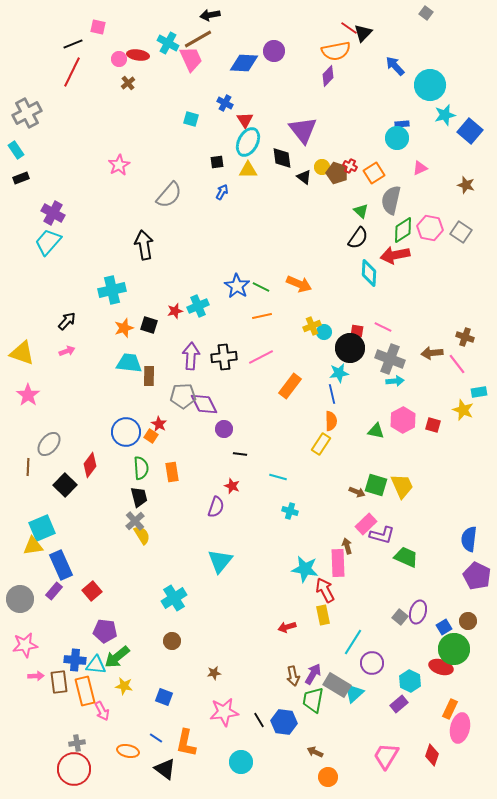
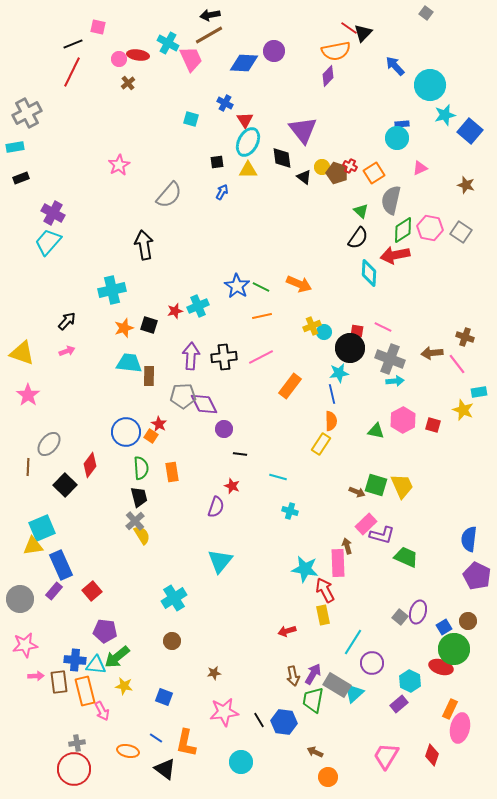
brown line at (198, 39): moved 11 px right, 4 px up
cyan rectangle at (16, 150): moved 1 px left, 3 px up; rotated 66 degrees counterclockwise
red arrow at (287, 627): moved 4 px down
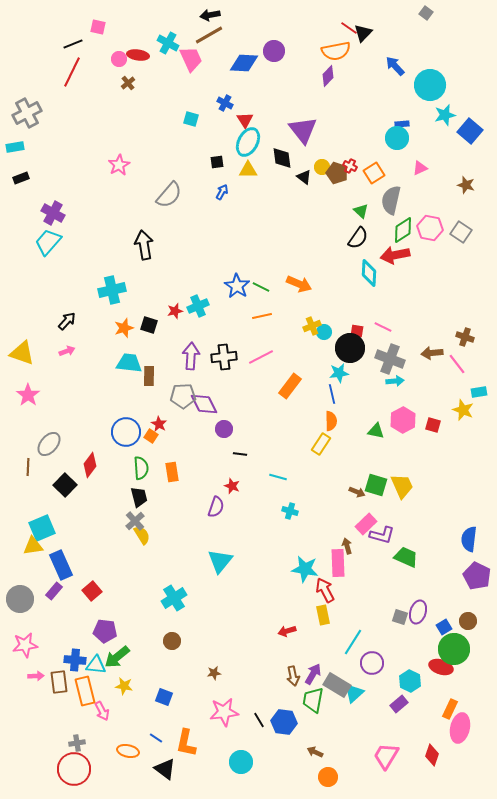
gray square at (400, 617): rotated 21 degrees counterclockwise
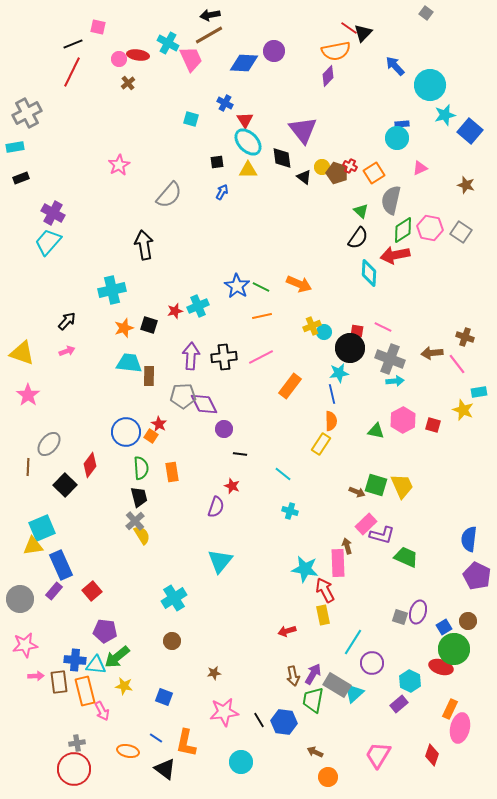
cyan ellipse at (248, 142): rotated 72 degrees counterclockwise
cyan line at (278, 477): moved 5 px right, 3 px up; rotated 24 degrees clockwise
pink trapezoid at (386, 756): moved 8 px left, 1 px up
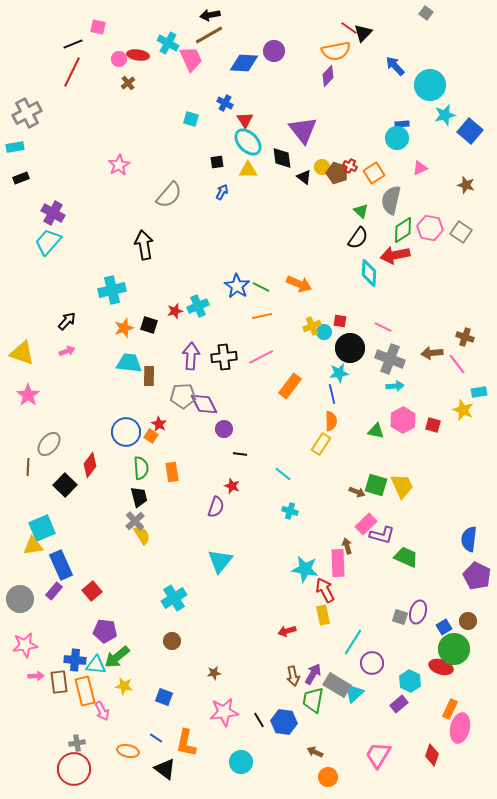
red square at (357, 331): moved 17 px left, 10 px up
cyan arrow at (395, 381): moved 5 px down
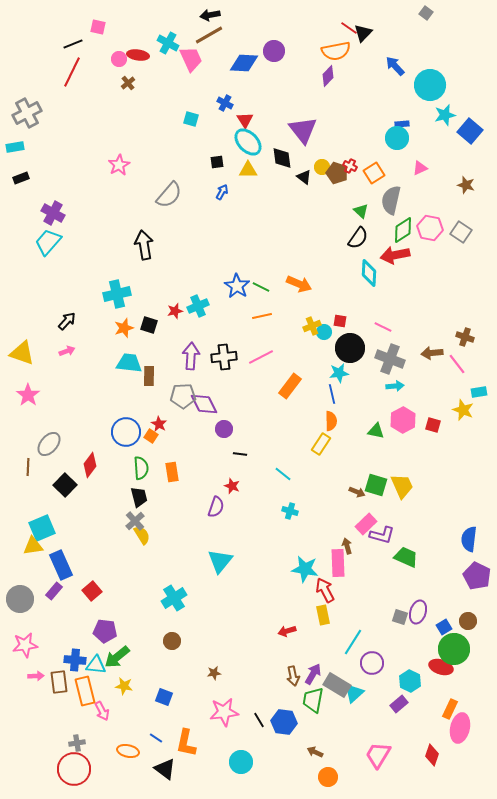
cyan cross at (112, 290): moved 5 px right, 4 px down
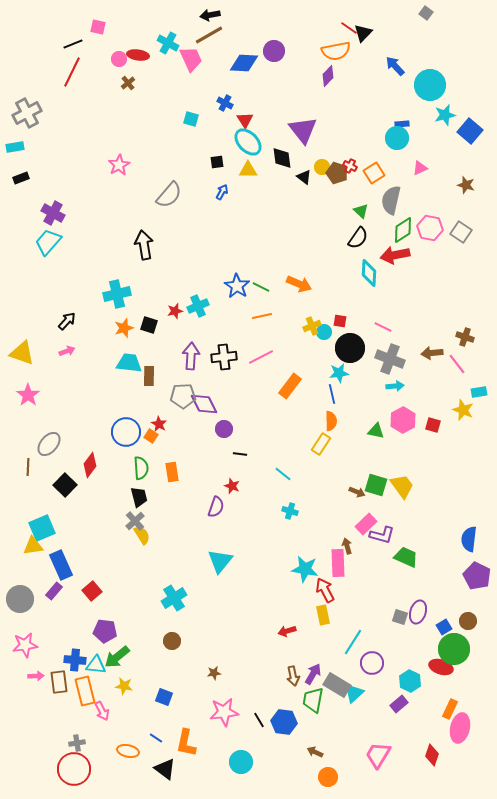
yellow trapezoid at (402, 486): rotated 12 degrees counterclockwise
